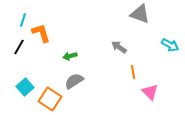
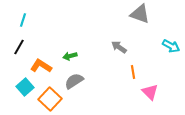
orange L-shape: moved 33 px down; rotated 40 degrees counterclockwise
cyan arrow: moved 1 px right, 1 px down
orange square: rotated 10 degrees clockwise
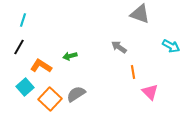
gray semicircle: moved 2 px right, 13 px down
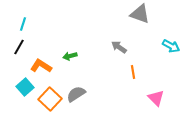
cyan line: moved 4 px down
pink triangle: moved 6 px right, 6 px down
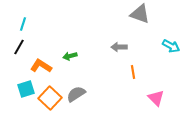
gray arrow: rotated 35 degrees counterclockwise
cyan square: moved 1 px right, 2 px down; rotated 24 degrees clockwise
orange square: moved 1 px up
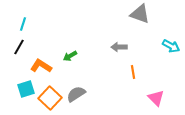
green arrow: rotated 16 degrees counterclockwise
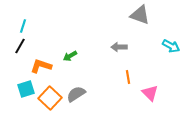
gray triangle: moved 1 px down
cyan line: moved 2 px down
black line: moved 1 px right, 1 px up
orange L-shape: rotated 15 degrees counterclockwise
orange line: moved 5 px left, 5 px down
pink triangle: moved 6 px left, 5 px up
